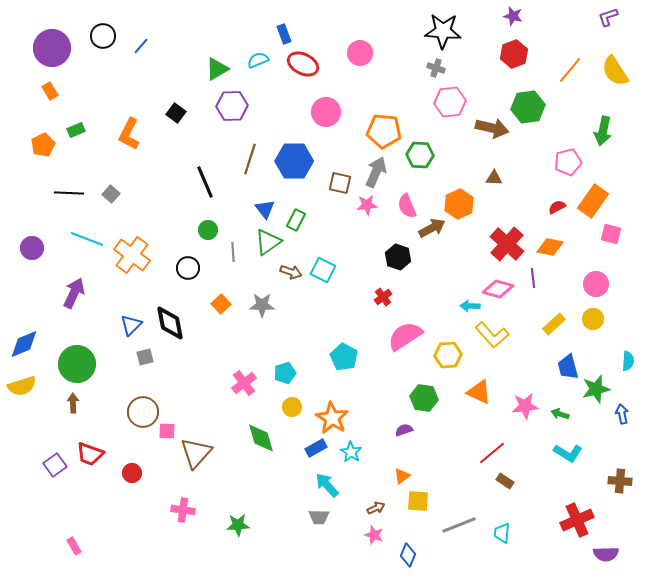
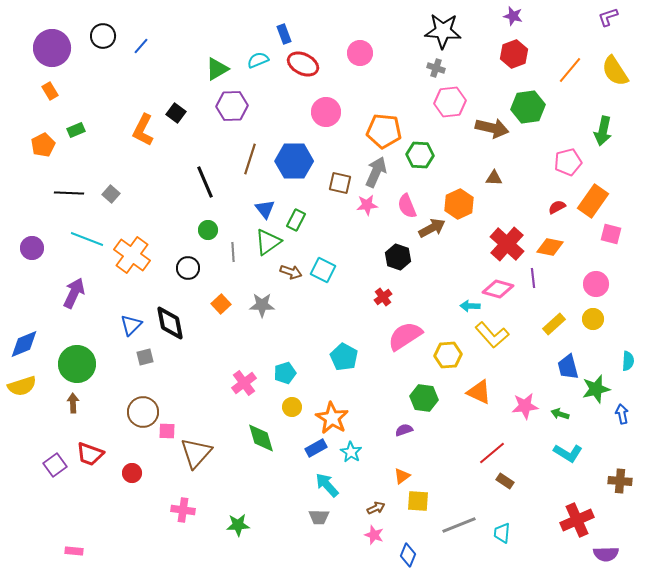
orange L-shape at (129, 134): moved 14 px right, 4 px up
pink rectangle at (74, 546): moved 5 px down; rotated 54 degrees counterclockwise
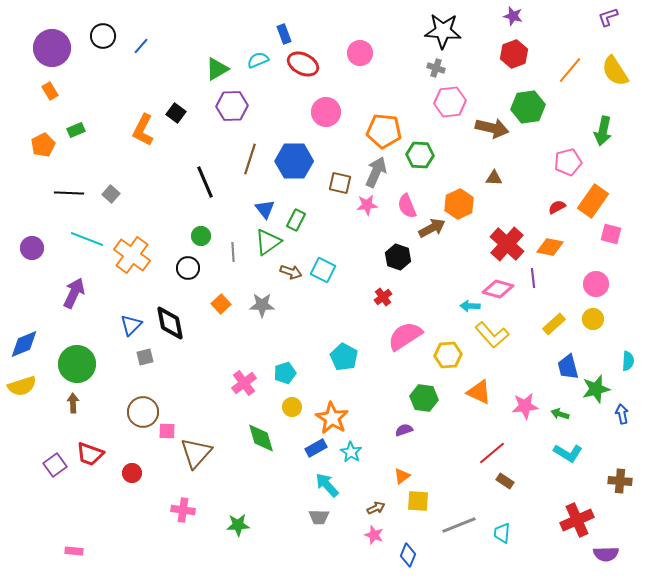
green circle at (208, 230): moved 7 px left, 6 px down
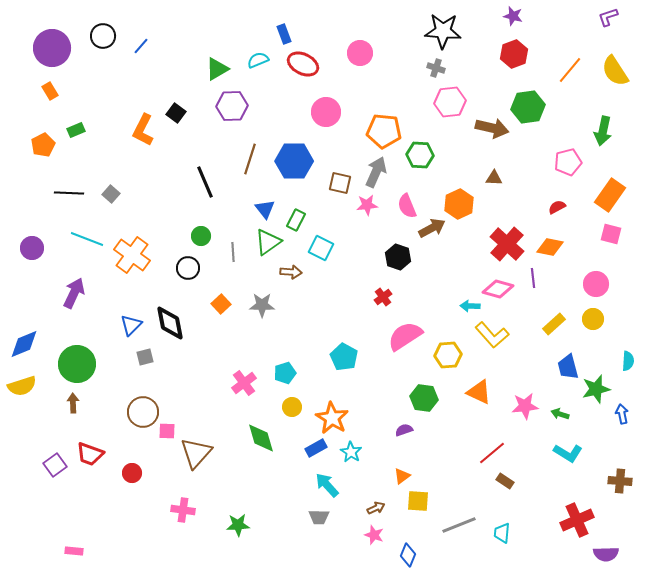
orange rectangle at (593, 201): moved 17 px right, 6 px up
cyan square at (323, 270): moved 2 px left, 22 px up
brown arrow at (291, 272): rotated 15 degrees counterclockwise
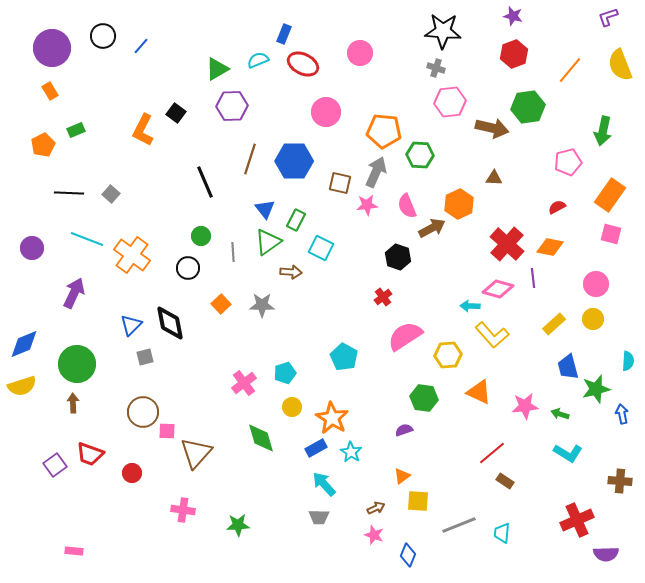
blue rectangle at (284, 34): rotated 42 degrees clockwise
yellow semicircle at (615, 71): moved 5 px right, 6 px up; rotated 12 degrees clockwise
cyan arrow at (327, 485): moved 3 px left, 1 px up
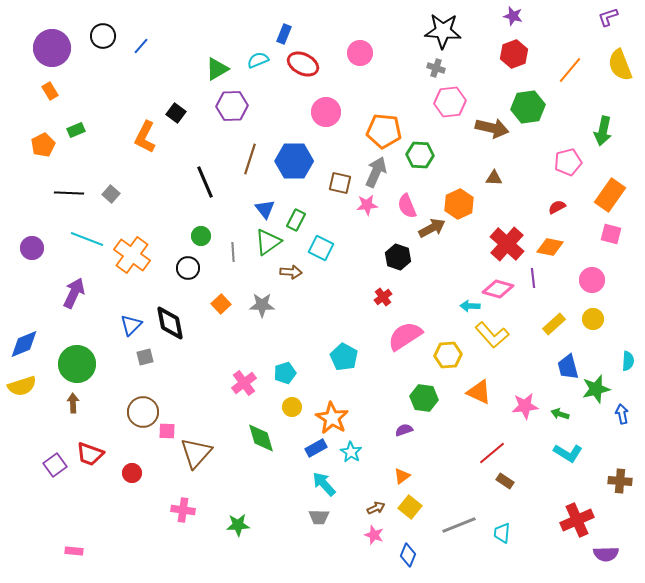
orange L-shape at (143, 130): moved 2 px right, 7 px down
pink circle at (596, 284): moved 4 px left, 4 px up
yellow square at (418, 501): moved 8 px left, 6 px down; rotated 35 degrees clockwise
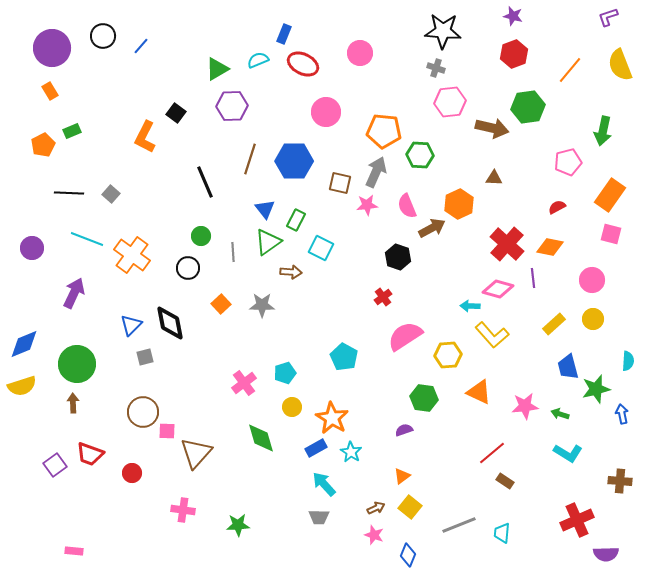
green rectangle at (76, 130): moved 4 px left, 1 px down
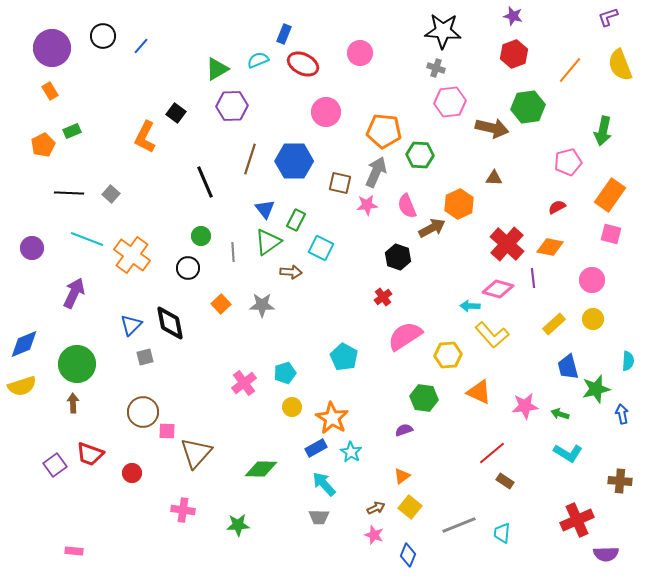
green diamond at (261, 438): moved 31 px down; rotated 72 degrees counterclockwise
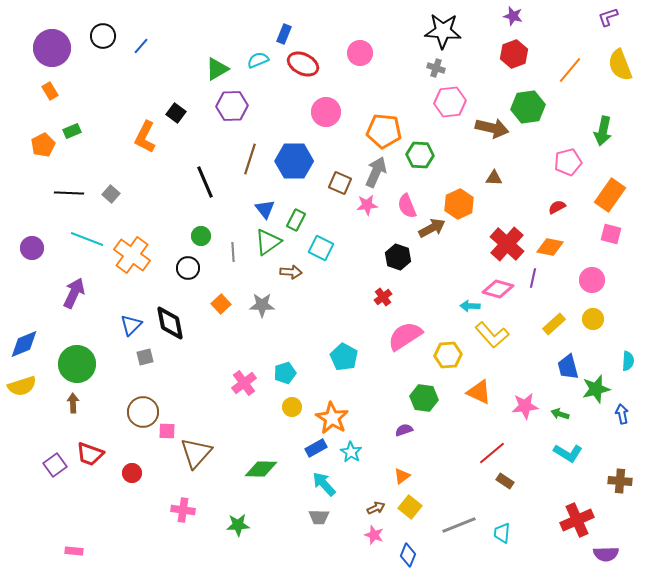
brown square at (340, 183): rotated 10 degrees clockwise
purple line at (533, 278): rotated 18 degrees clockwise
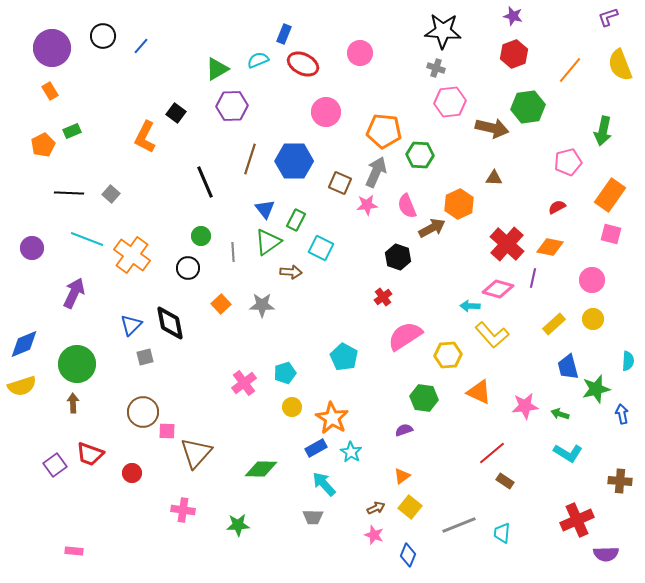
gray trapezoid at (319, 517): moved 6 px left
